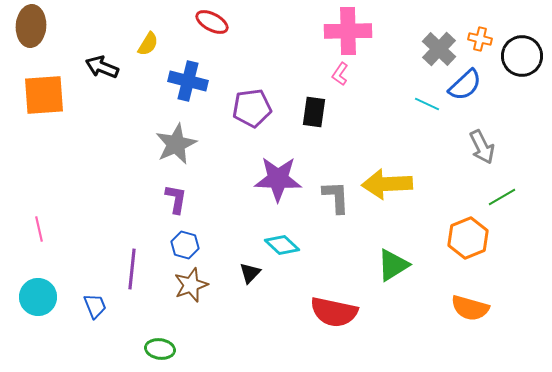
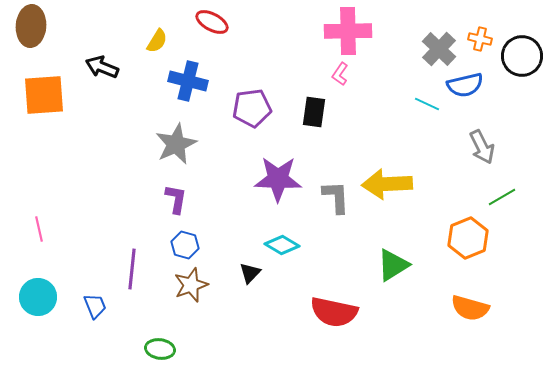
yellow semicircle: moved 9 px right, 3 px up
blue semicircle: rotated 30 degrees clockwise
cyan diamond: rotated 12 degrees counterclockwise
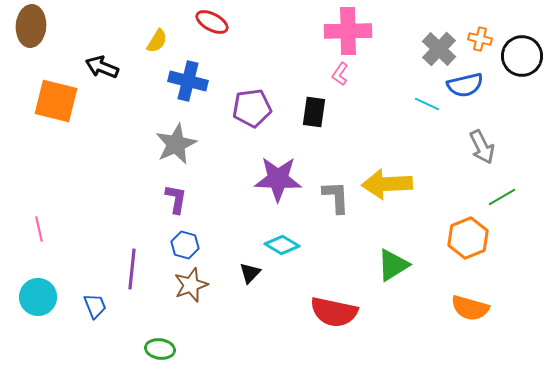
orange square: moved 12 px right, 6 px down; rotated 18 degrees clockwise
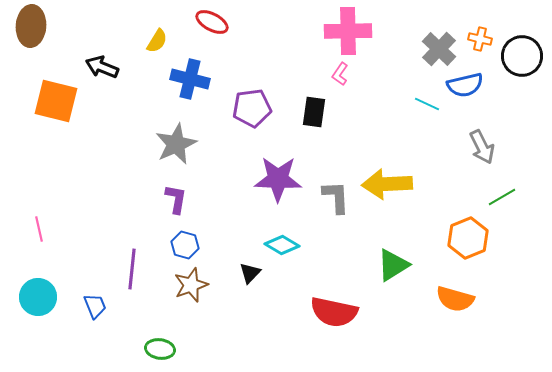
blue cross: moved 2 px right, 2 px up
orange semicircle: moved 15 px left, 9 px up
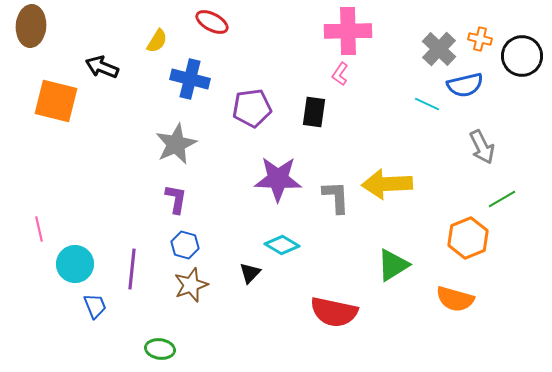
green line: moved 2 px down
cyan circle: moved 37 px right, 33 px up
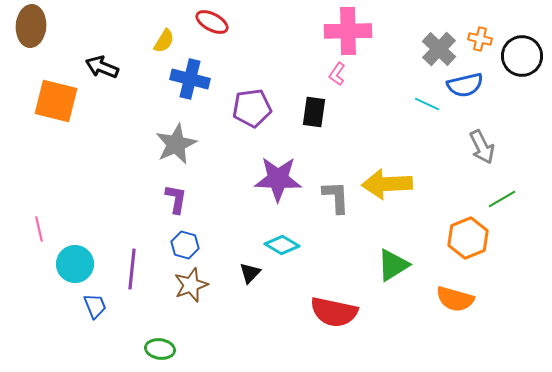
yellow semicircle: moved 7 px right
pink L-shape: moved 3 px left
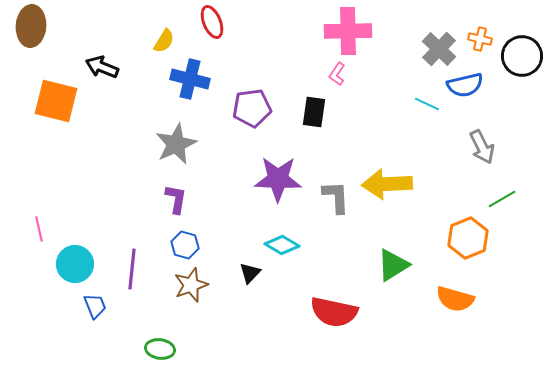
red ellipse: rotated 40 degrees clockwise
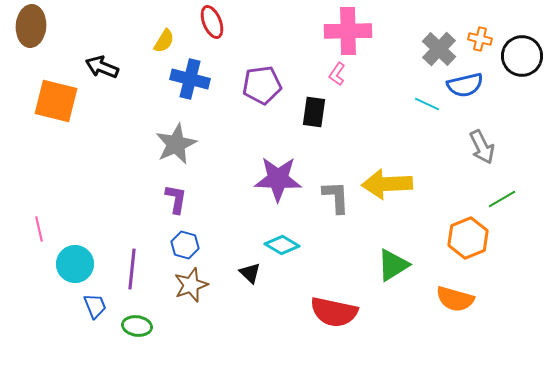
purple pentagon: moved 10 px right, 23 px up
black triangle: rotated 30 degrees counterclockwise
green ellipse: moved 23 px left, 23 px up
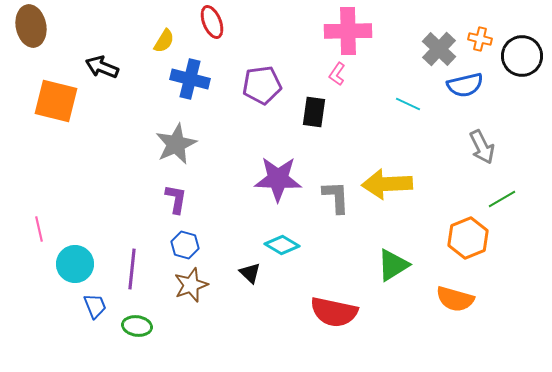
brown ellipse: rotated 15 degrees counterclockwise
cyan line: moved 19 px left
